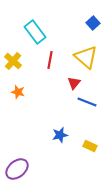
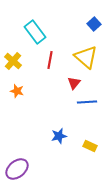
blue square: moved 1 px right, 1 px down
orange star: moved 1 px left, 1 px up
blue line: rotated 24 degrees counterclockwise
blue star: moved 1 px left, 1 px down
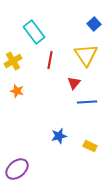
cyan rectangle: moved 1 px left
yellow triangle: moved 2 px up; rotated 15 degrees clockwise
yellow cross: rotated 18 degrees clockwise
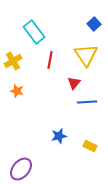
purple ellipse: moved 4 px right; rotated 10 degrees counterclockwise
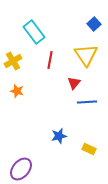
yellow rectangle: moved 1 px left, 3 px down
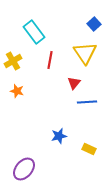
yellow triangle: moved 1 px left, 2 px up
purple ellipse: moved 3 px right
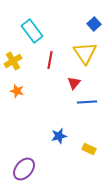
cyan rectangle: moved 2 px left, 1 px up
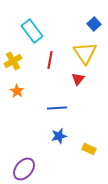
red triangle: moved 4 px right, 4 px up
orange star: rotated 16 degrees clockwise
blue line: moved 30 px left, 6 px down
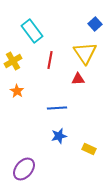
blue square: moved 1 px right
red triangle: rotated 48 degrees clockwise
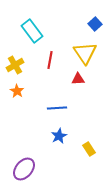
yellow cross: moved 2 px right, 4 px down
blue star: rotated 14 degrees counterclockwise
yellow rectangle: rotated 32 degrees clockwise
